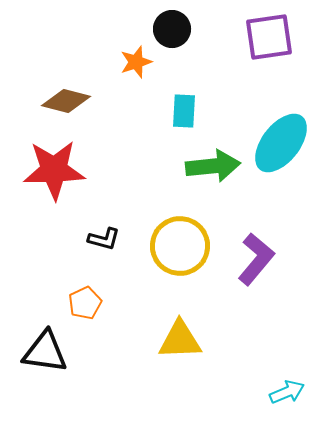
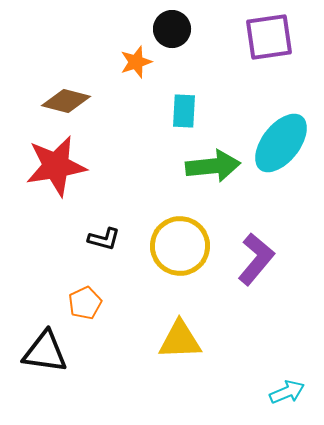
red star: moved 2 px right, 4 px up; rotated 8 degrees counterclockwise
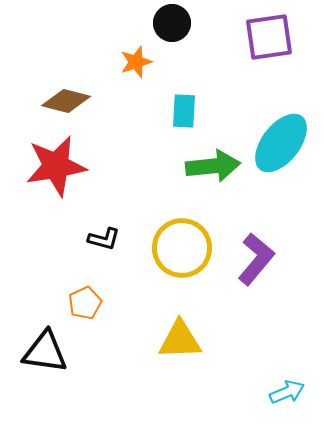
black circle: moved 6 px up
yellow circle: moved 2 px right, 2 px down
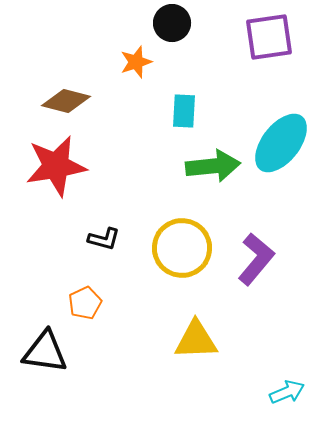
yellow triangle: moved 16 px right
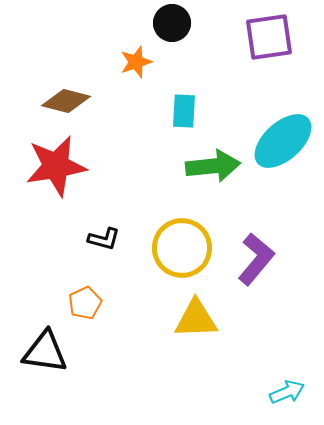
cyan ellipse: moved 2 px right, 2 px up; rotated 10 degrees clockwise
yellow triangle: moved 21 px up
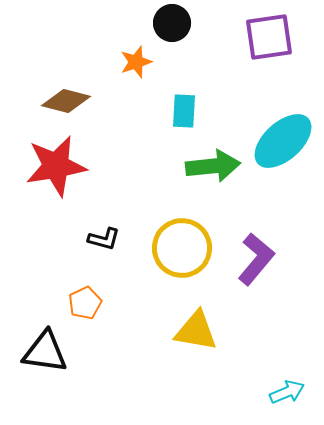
yellow triangle: moved 12 px down; rotated 12 degrees clockwise
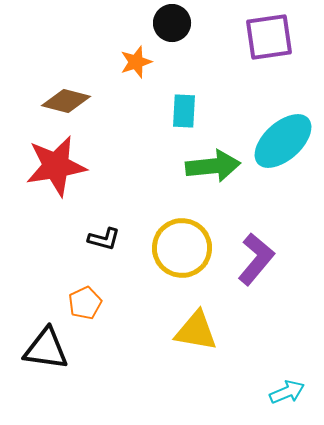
black triangle: moved 1 px right, 3 px up
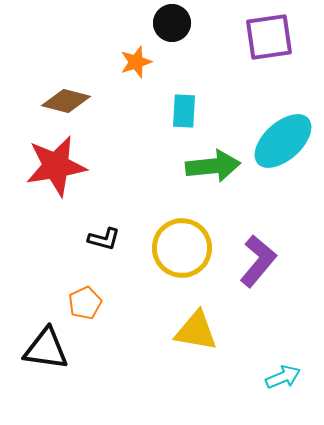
purple L-shape: moved 2 px right, 2 px down
cyan arrow: moved 4 px left, 15 px up
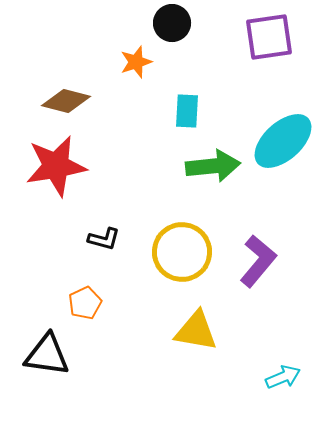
cyan rectangle: moved 3 px right
yellow circle: moved 4 px down
black triangle: moved 1 px right, 6 px down
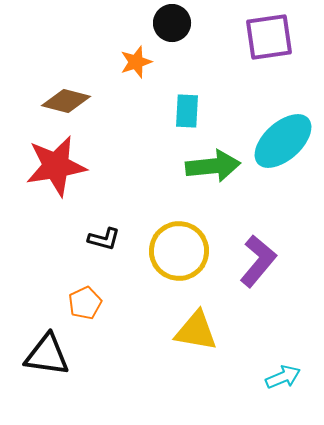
yellow circle: moved 3 px left, 1 px up
